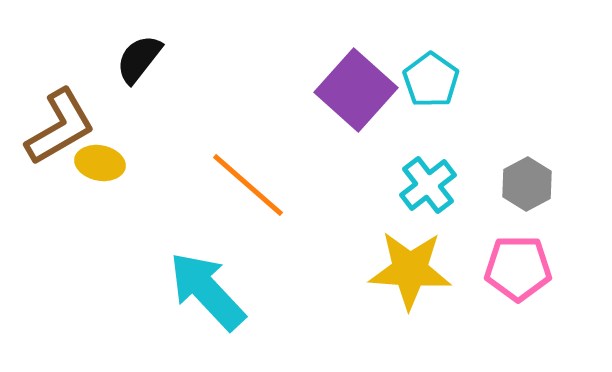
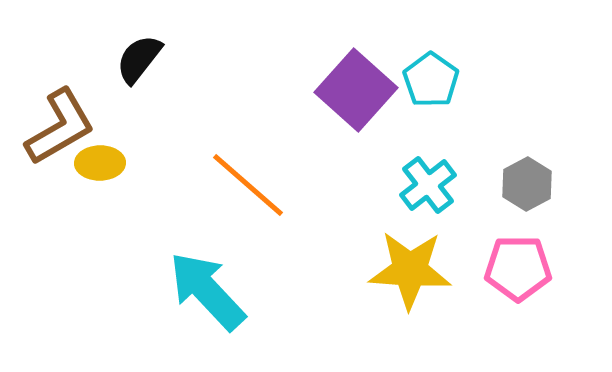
yellow ellipse: rotated 12 degrees counterclockwise
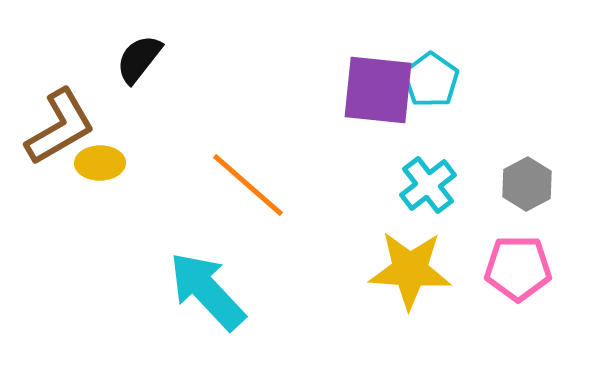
purple square: moved 22 px right; rotated 36 degrees counterclockwise
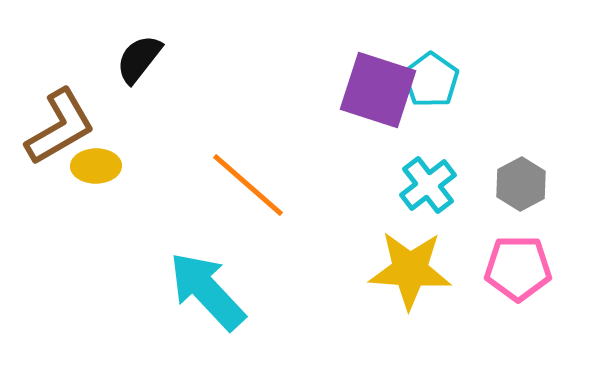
purple square: rotated 12 degrees clockwise
yellow ellipse: moved 4 px left, 3 px down
gray hexagon: moved 6 px left
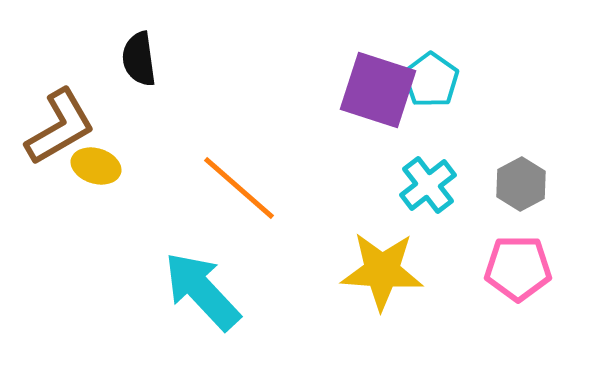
black semicircle: rotated 46 degrees counterclockwise
yellow ellipse: rotated 18 degrees clockwise
orange line: moved 9 px left, 3 px down
yellow star: moved 28 px left, 1 px down
cyan arrow: moved 5 px left
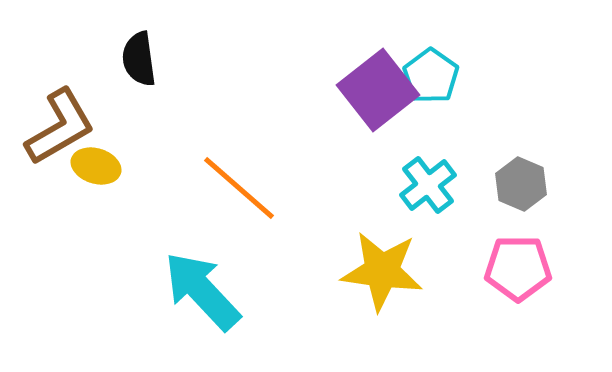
cyan pentagon: moved 4 px up
purple square: rotated 34 degrees clockwise
gray hexagon: rotated 9 degrees counterclockwise
yellow star: rotated 4 degrees clockwise
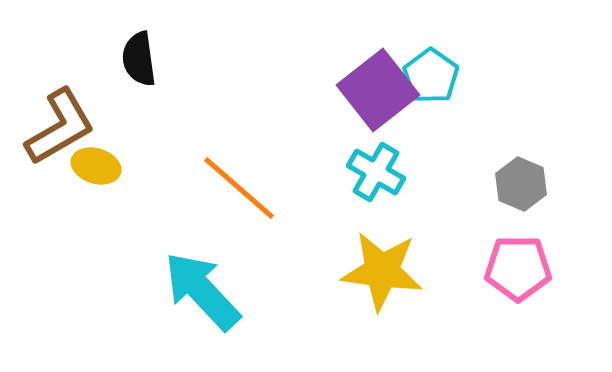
cyan cross: moved 52 px left, 13 px up; rotated 22 degrees counterclockwise
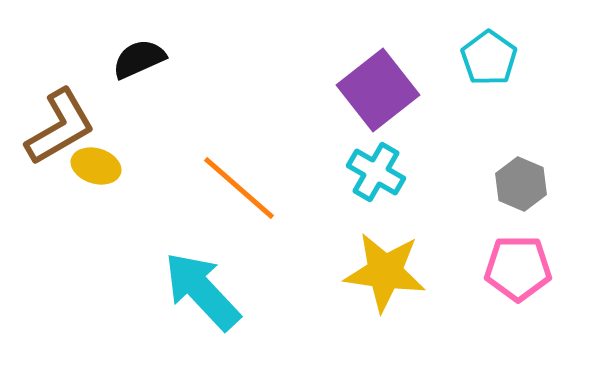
black semicircle: rotated 74 degrees clockwise
cyan pentagon: moved 58 px right, 18 px up
yellow star: moved 3 px right, 1 px down
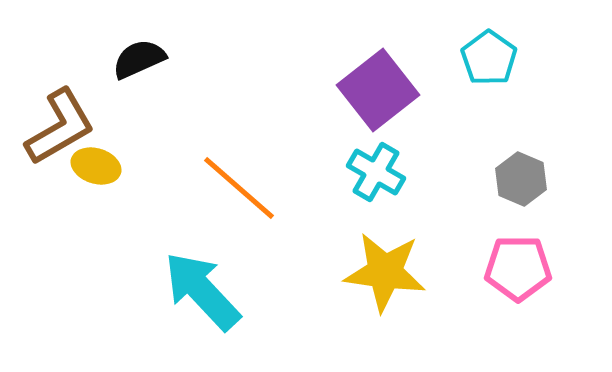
gray hexagon: moved 5 px up
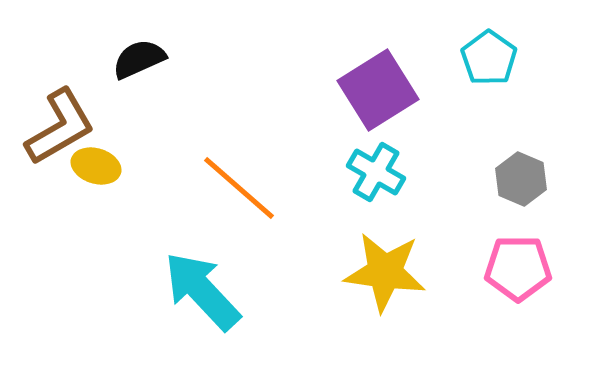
purple square: rotated 6 degrees clockwise
